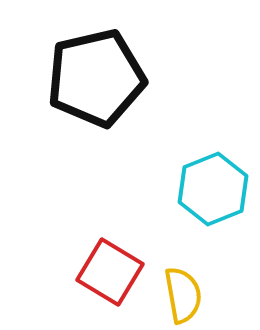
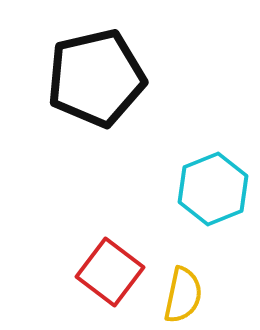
red square: rotated 6 degrees clockwise
yellow semicircle: rotated 22 degrees clockwise
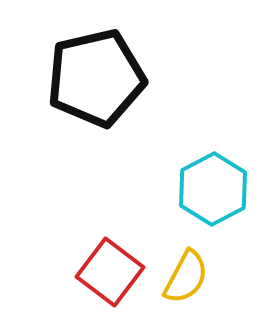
cyan hexagon: rotated 6 degrees counterclockwise
yellow semicircle: moved 3 px right, 18 px up; rotated 16 degrees clockwise
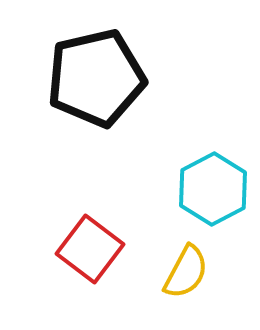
red square: moved 20 px left, 23 px up
yellow semicircle: moved 5 px up
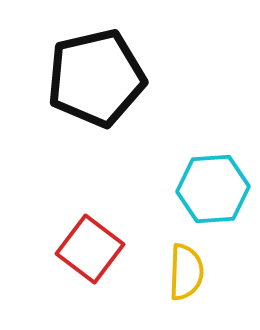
cyan hexagon: rotated 24 degrees clockwise
yellow semicircle: rotated 26 degrees counterclockwise
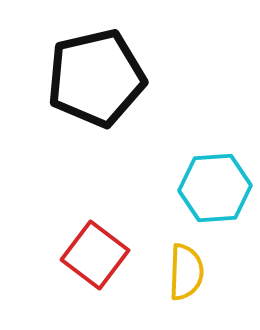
cyan hexagon: moved 2 px right, 1 px up
red square: moved 5 px right, 6 px down
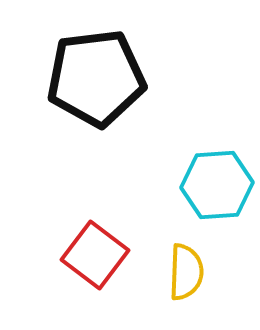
black pentagon: rotated 6 degrees clockwise
cyan hexagon: moved 2 px right, 3 px up
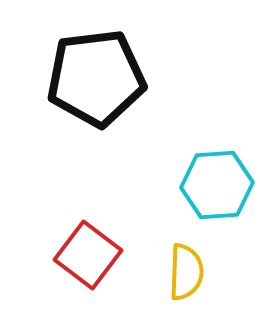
red square: moved 7 px left
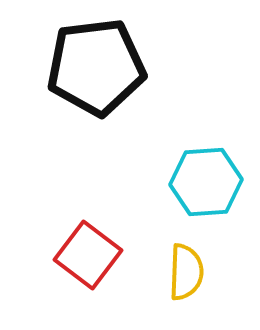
black pentagon: moved 11 px up
cyan hexagon: moved 11 px left, 3 px up
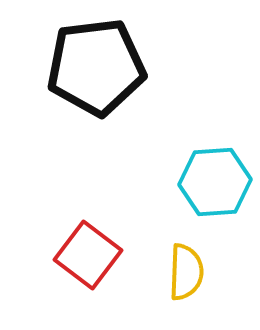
cyan hexagon: moved 9 px right
